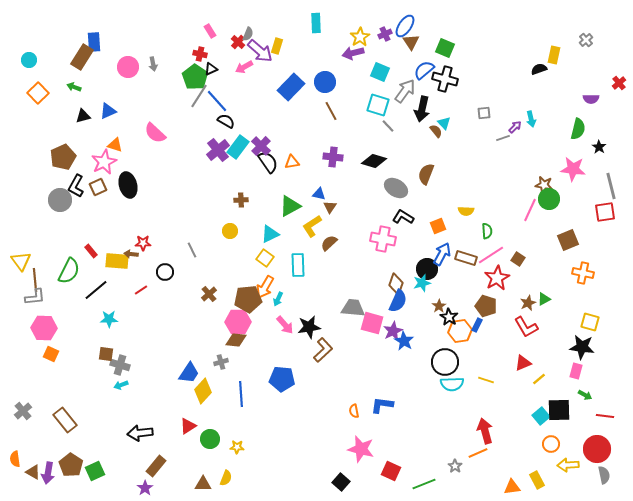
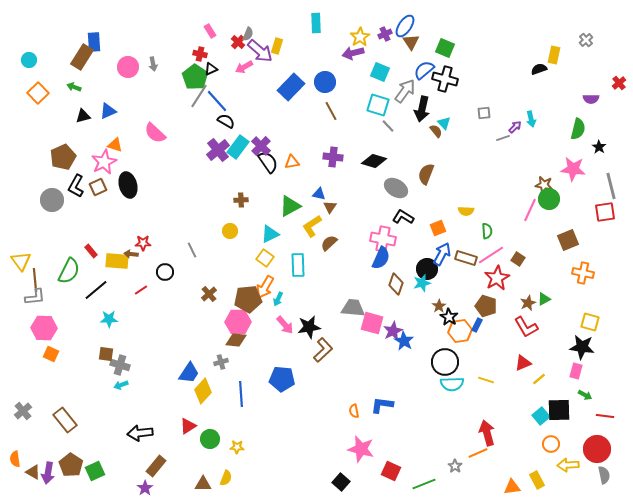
gray circle at (60, 200): moved 8 px left
orange square at (438, 226): moved 2 px down
blue semicircle at (398, 301): moved 17 px left, 43 px up
red arrow at (485, 431): moved 2 px right, 2 px down
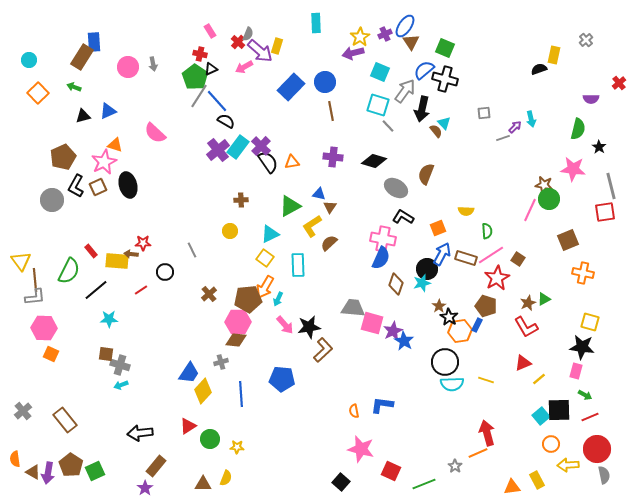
brown line at (331, 111): rotated 18 degrees clockwise
red line at (605, 416): moved 15 px left, 1 px down; rotated 30 degrees counterclockwise
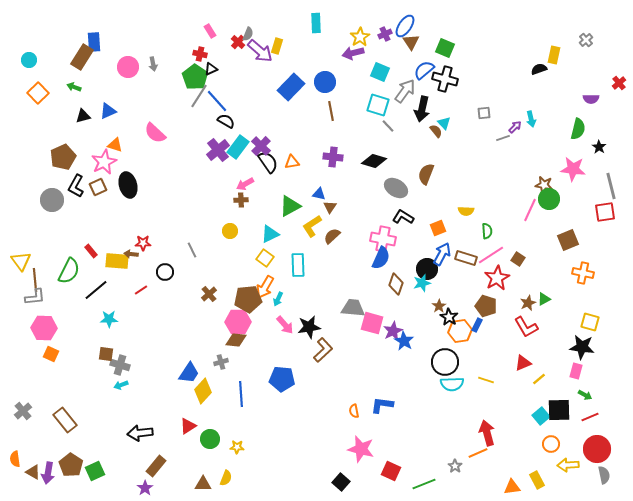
pink arrow at (244, 67): moved 1 px right, 117 px down
brown semicircle at (329, 243): moved 3 px right, 7 px up
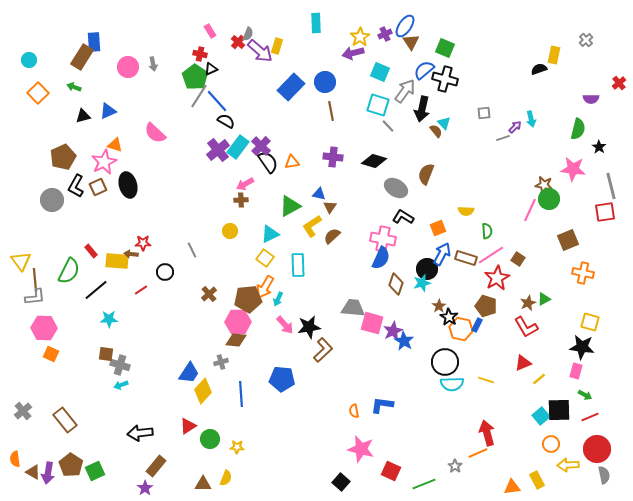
orange hexagon at (460, 331): moved 1 px right, 2 px up; rotated 20 degrees clockwise
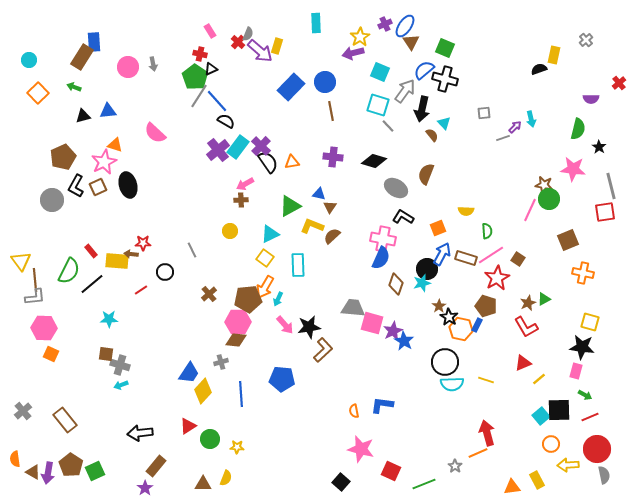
purple cross at (385, 34): moved 10 px up
blue triangle at (108, 111): rotated 18 degrees clockwise
brown semicircle at (436, 131): moved 4 px left, 4 px down
yellow L-shape at (312, 226): rotated 55 degrees clockwise
black line at (96, 290): moved 4 px left, 6 px up
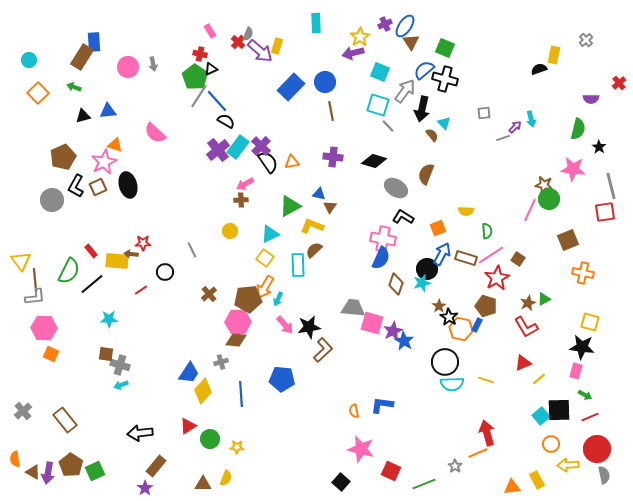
brown semicircle at (332, 236): moved 18 px left, 14 px down
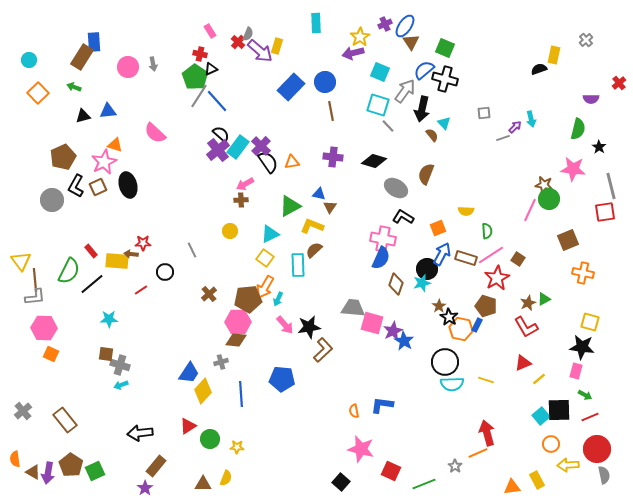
black semicircle at (226, 121): moved 5 px left, 13 px down; rotated 12 degrees clockwise
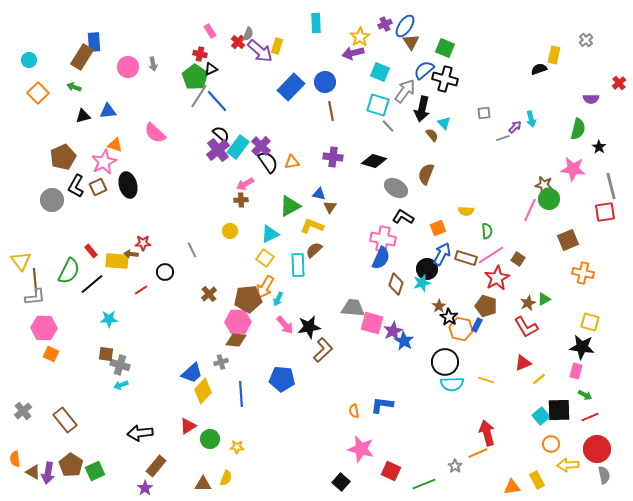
blue trapezoid at (189, 373): moved 3 px right; rotated 15 degrees clockwise
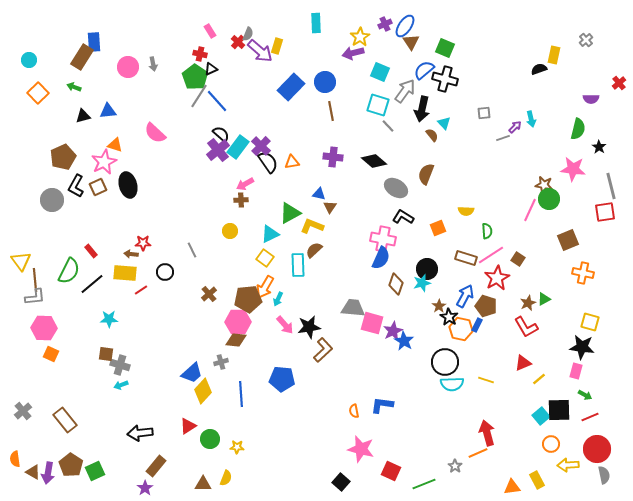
black diamond at (374, 161): rotated 25 degrees clockwise
green triangle at (290, 206): moved 7 px down
blue arrow at (442, 254): moved 23 px right, 42 px down
yellow rectangle at (117, 261): moved 8 px right, 12 px down
